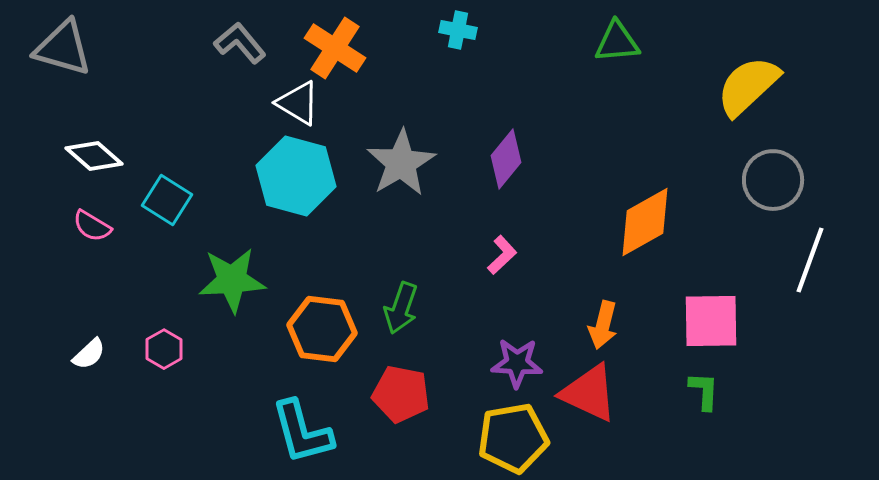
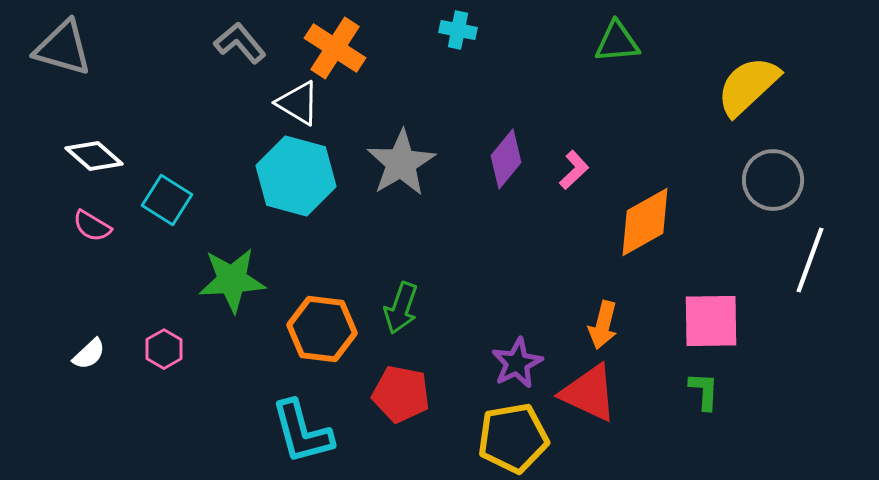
pink L-shape: moved 72 px right, 85 px up
purple star: rotated 30 degrees counterclockwise
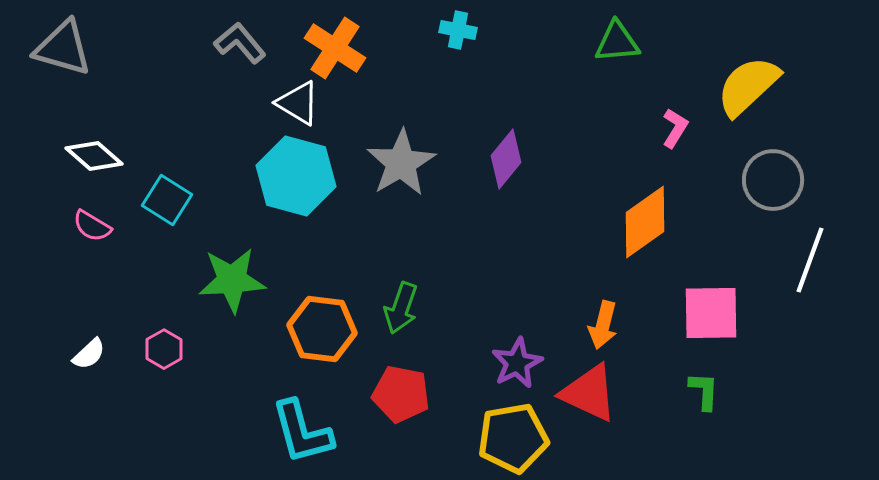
pink L-shape: moved 101 px right, 42 px up; rotated 15 degrees counterclockwise
orange diamond: rotated 6 degrees counterclockwise
pink square: moved 8 px up
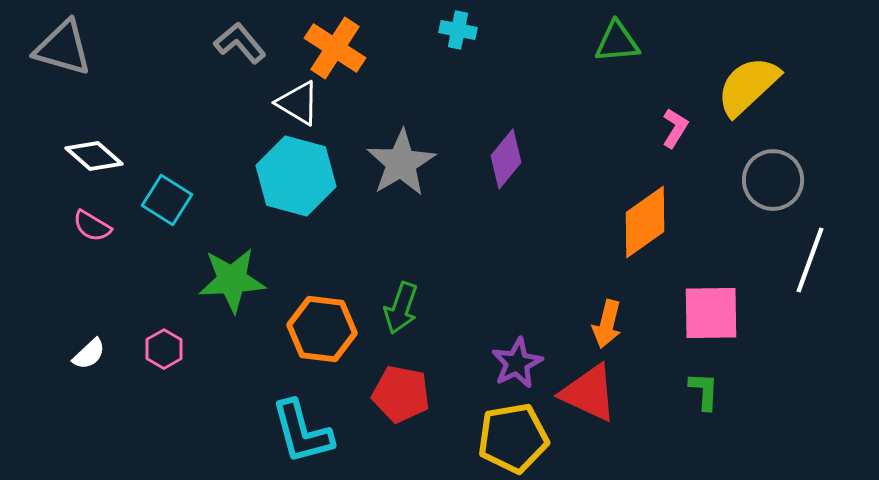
orange arrow: moved 4 px right, 1 px up
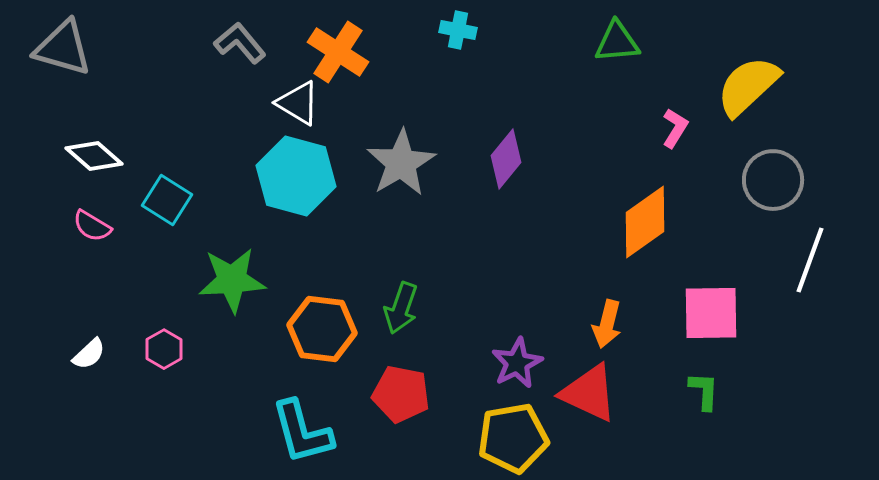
orange cross: moved 3 px right, 4 px down
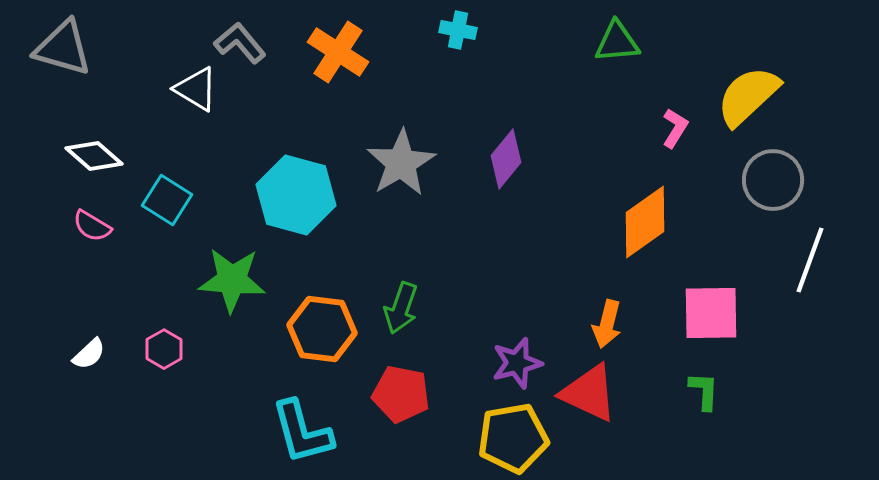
yellow semicircle: moved 10 px down
white triangle: moved 102 px left, 14 px up
cyan hexagon: moved 19 px down
green star: rotated 8 degrees clockwise
purple star: rotated 12 degrees clockwise
